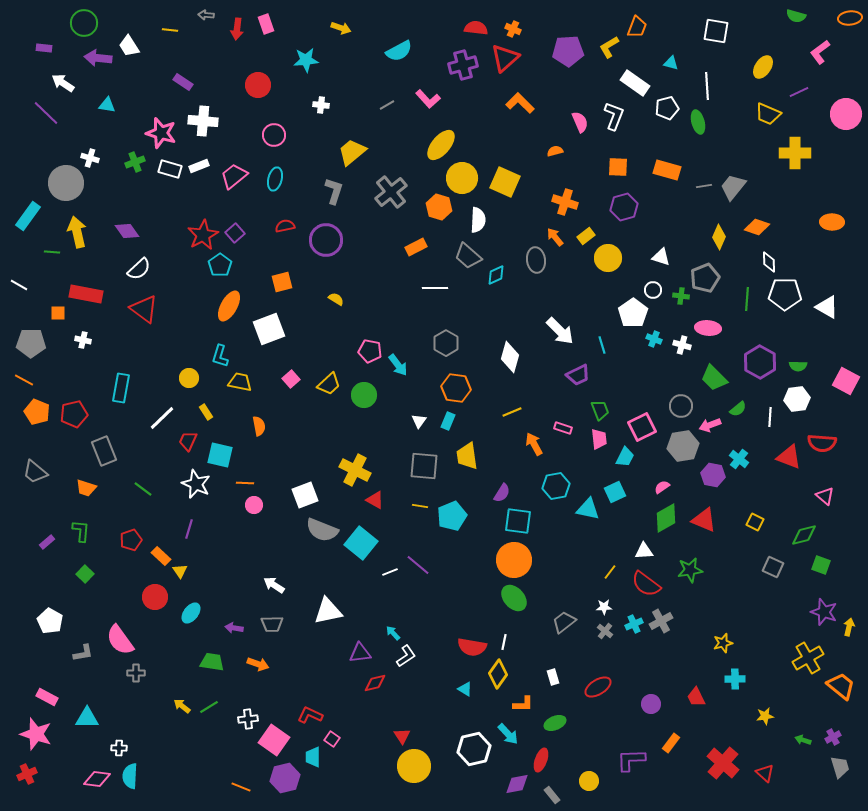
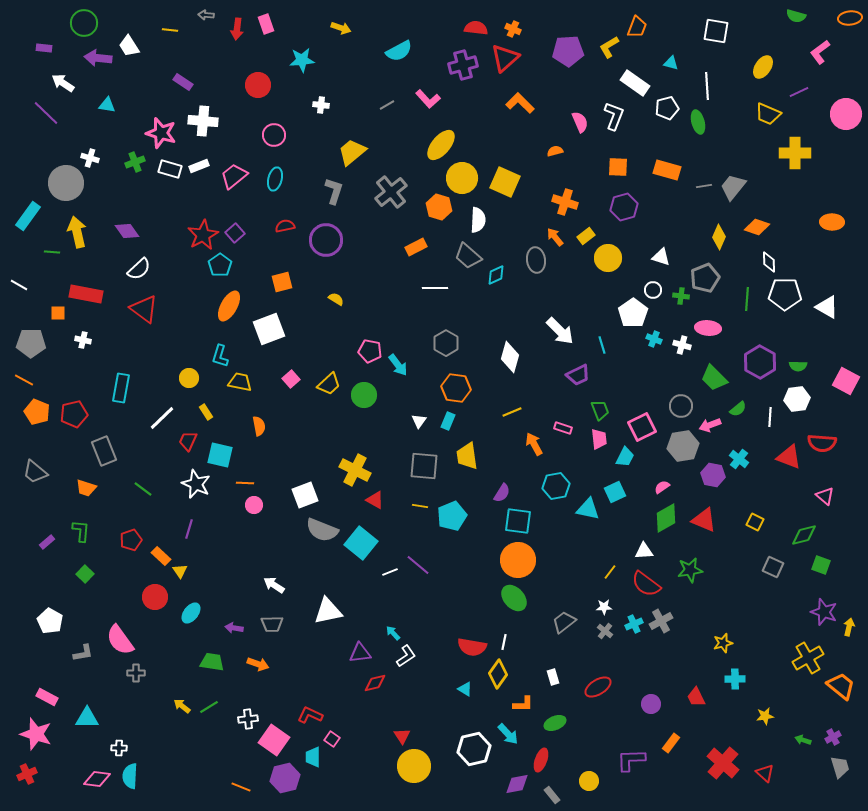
cyan star at (306, 60): moved 4 px left
orange circle at (514, 560): moved 4 px right
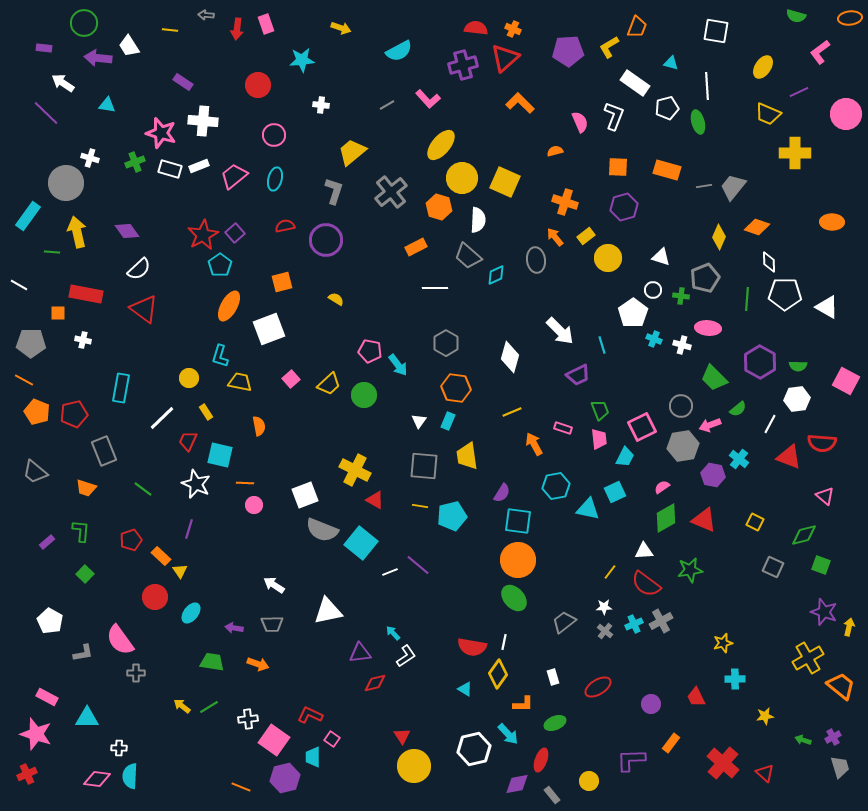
white line at (770, 417): moved 7 px down; rotated 24 degrees clockwise
cyan pentagon at (452, 516): rotated 8 degrees clockwise
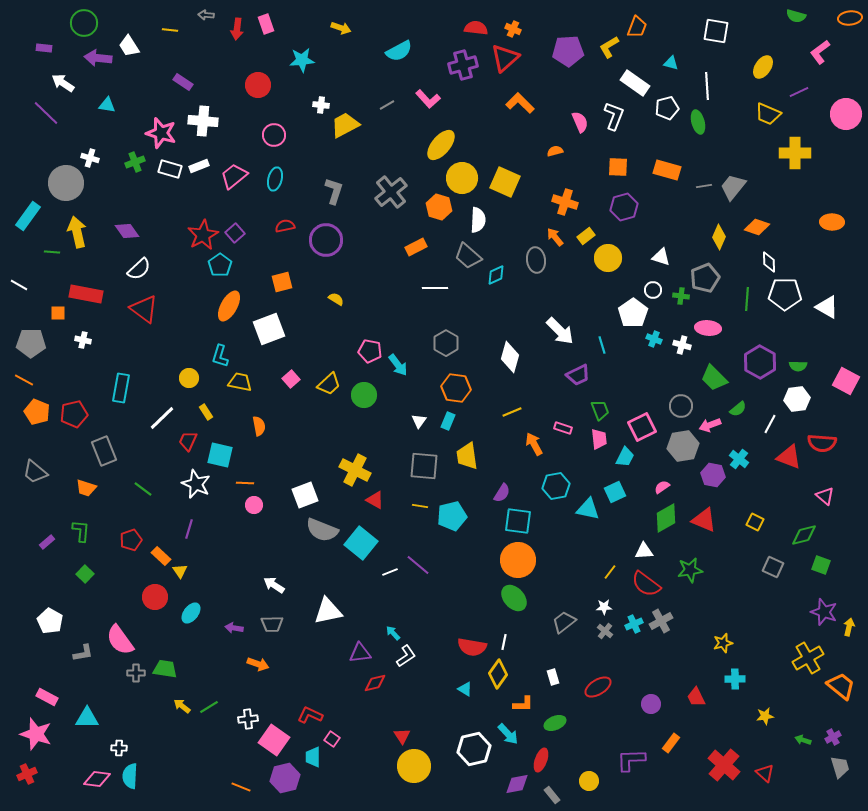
yellow trapezoid at (352, 152): moved 7 px left, 27 px up; rotated 12 degrees clockwise
green trapezoid at (212, 662): moved 47 px left, 7 px down
red cross at (723, 763): moved 1 px right, 2 px down
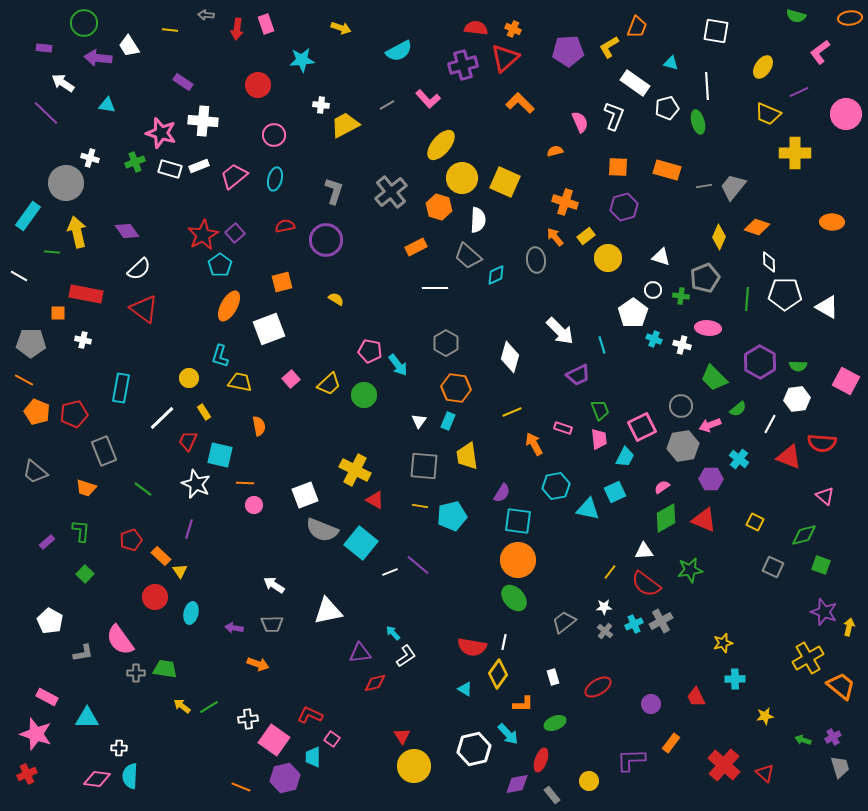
white line at (19, 285): moved 9 px up
yellow rectangle at (206, 412): moved 2 px left
purple hexagon at (713, 475): moved 2 px left, 4 px down; rotated 10 degrees counterclockwise
cyan ellipse at (191, 613): rotated 25 degrees counterclockwise
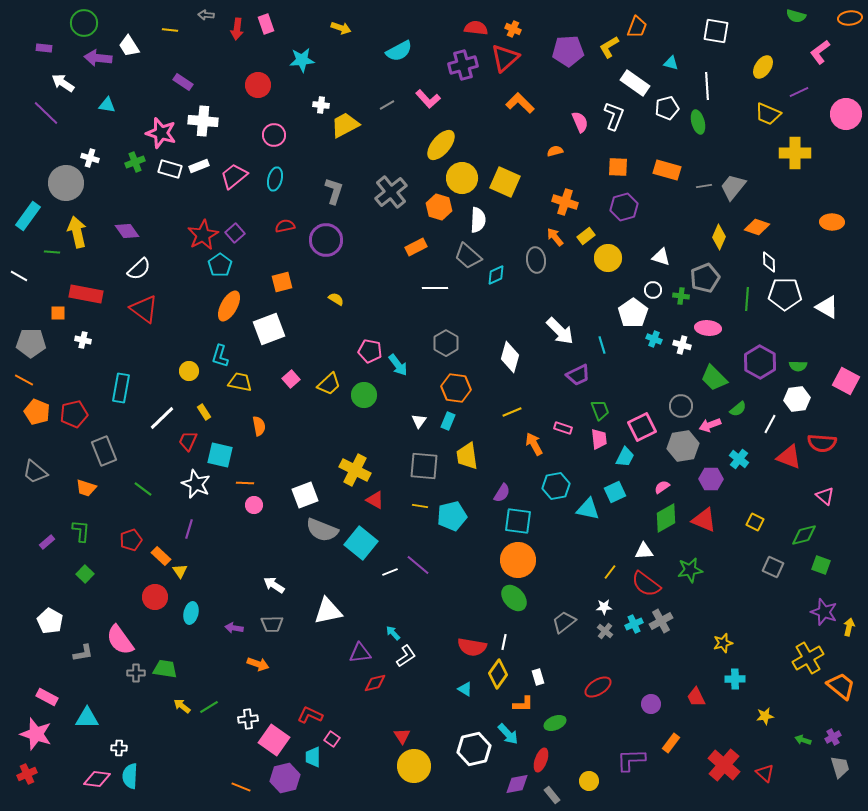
yellow circle at (189, 378): moved 7 px up
white rectangle at (553, 677): moved 15 px left
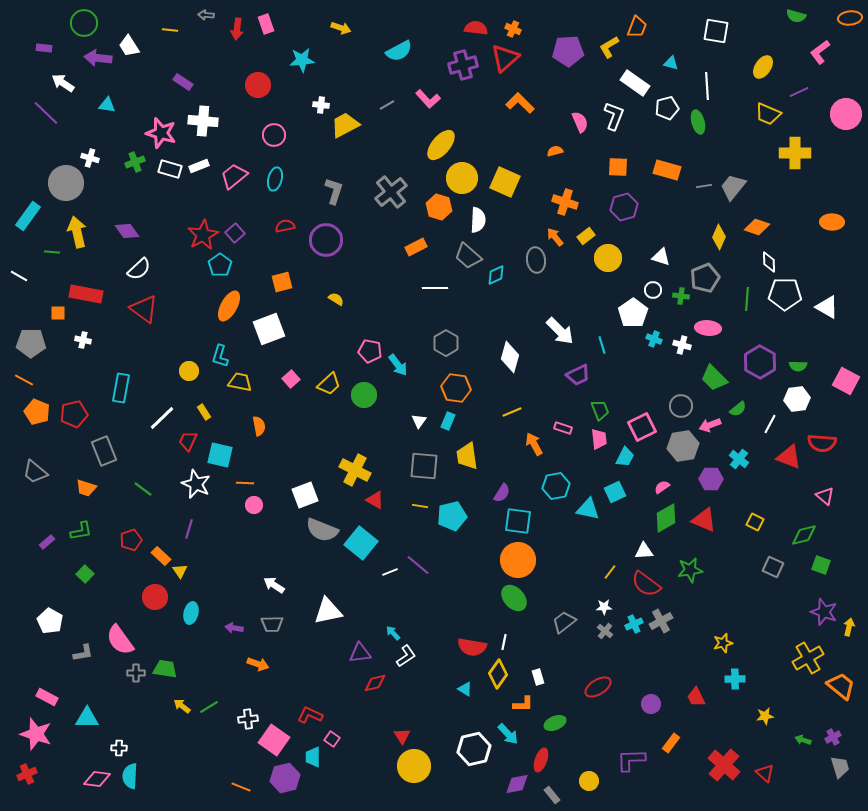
green L-shape at (81, 531): rotated 75 degrees clockwise
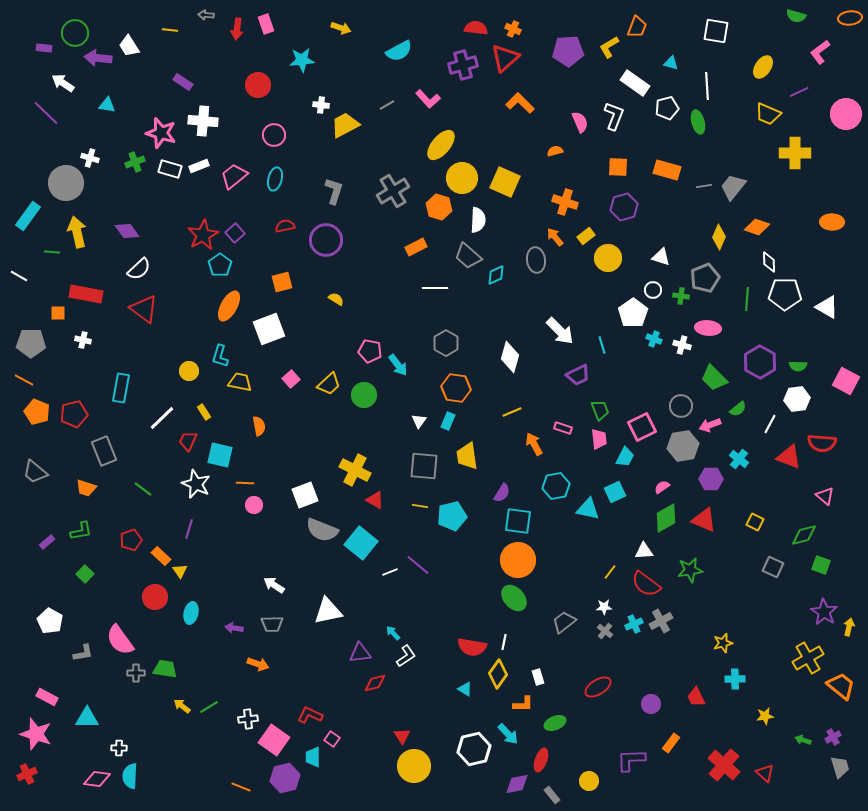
green circle at (84, 23): moved 9 px left, 10 px down
gray cross at (391, 192): moved 2 px right, 1 px up; rotated 8 degrees clockwise
purple star at (824, 612): rotated 12 degrees clockwise
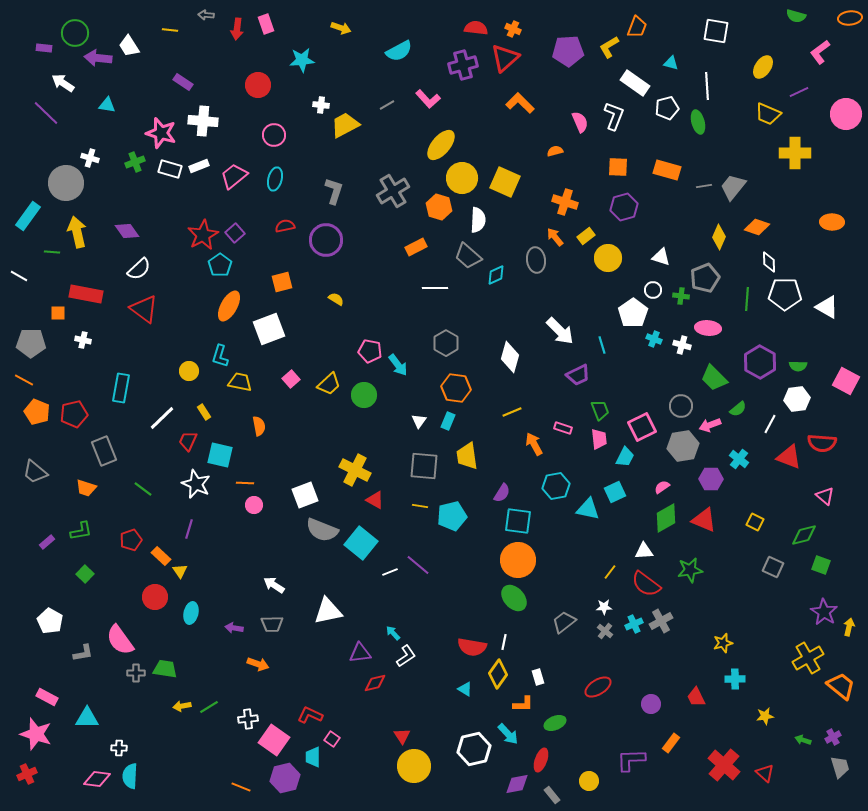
yellow arrow at (182, 706): rotated 48 degrees counterclockwise
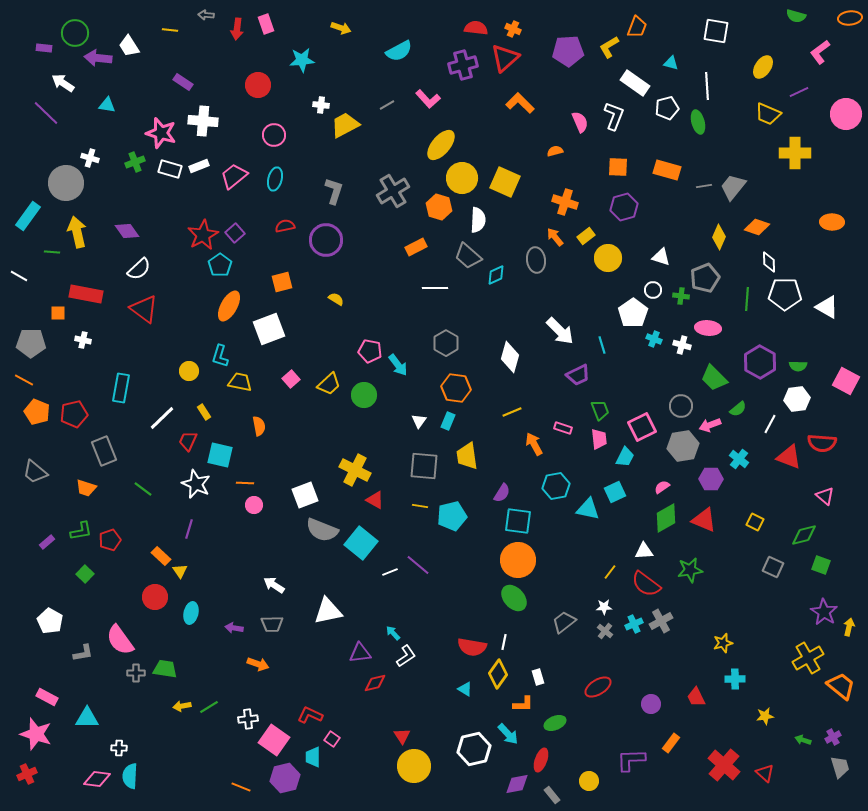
red pentagon at (131, 540): moved 21 px left
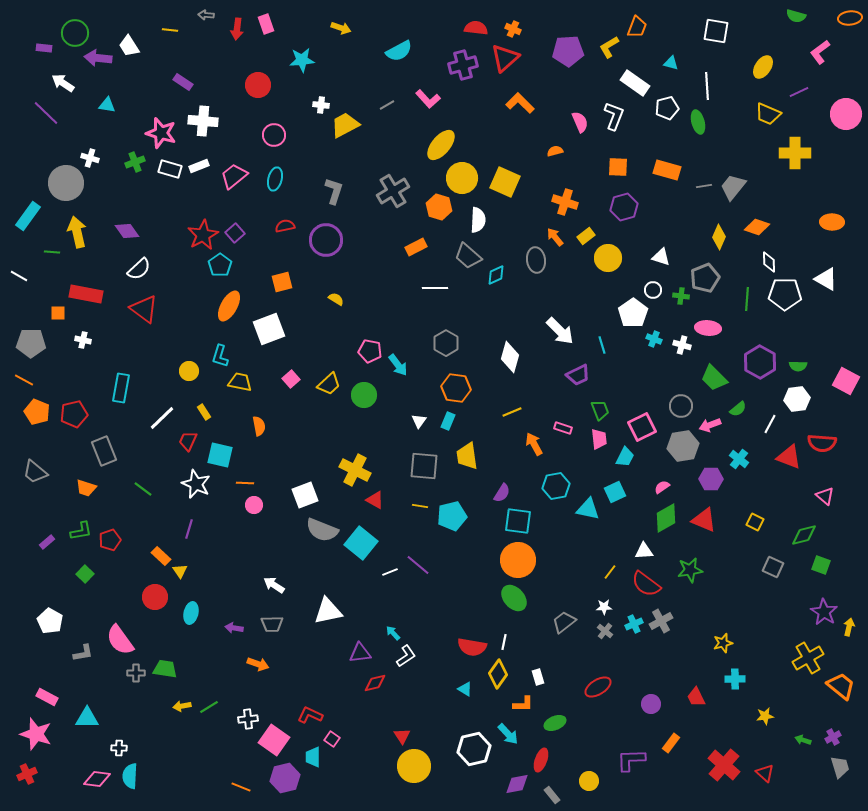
white triangle at (827, 307): moved 1 px left, 28 px up
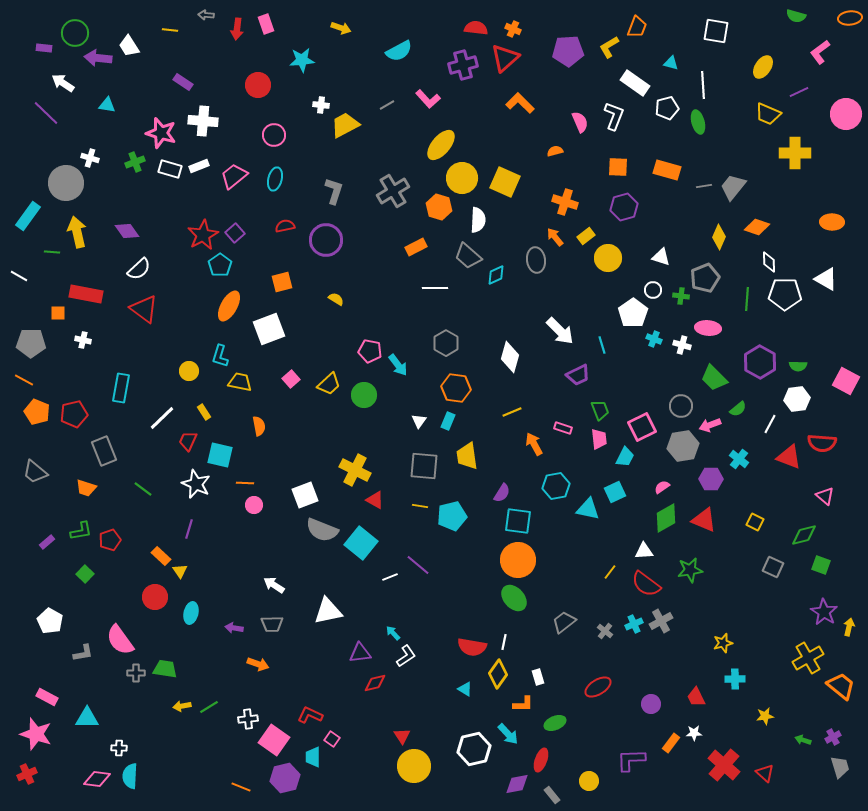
white line at (707, 86): moved 4 px left, 1 px up
white line at (390, 572): moved 5 px down
white star at (604, 607): moved 90 px right, 126 px down
